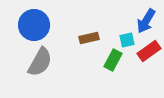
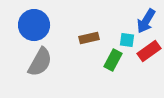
cyan square: rotated 21 degrees clockwise
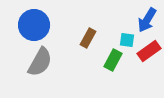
blue arrow: moved 1 px right, 1 px up
brown rectangle: moved 1 px left; rotated 48 degrees counterclockwise
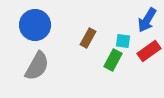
blue circle: moved 1 px right
cyan square: moved 4 px left, 1 px down
gray semicircle: moved 3 px left, 4 px down
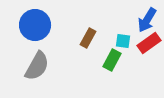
red rectangle: moved 8 px up
green rectangle: moved 1 px left
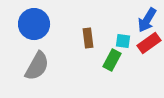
blue circle: moved 1 px left, 1 px up
brown rectangle: rotated 36 degrees counterclockwise
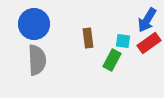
gray semicircle: moved 6 px up; rotated 32 degrees counterclockwise
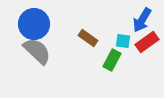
blue arrow: moved 5 px left
brown rectangle: rotated 48 degrees counterclockwise
red rectangle: moved 2 px left, 1 px up
gray semicircle: moved 9 px up; rotated 44 degrees counterclockwise
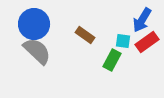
brown rectangle: moved 3 px left, 3 px up
